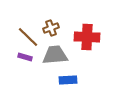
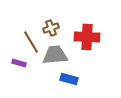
brown line: moved 3 px right, 5 px down; rotated 15 degrees clockwise
purple rectangle: moved 6 px left, 6 px down
blue rectangle: moved 1 px right, 1 px up; rotated 18 degrees clockwise
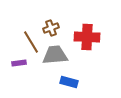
purple rectangle: rotated 24 degrees counterclockwise
blue rectangle: moved 3 px down
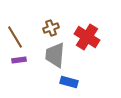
red cross: rotated 30 degrees clockwise
brown line: moved 16 px left, 5 px up
gray trapezoid: rotated 80 degrees counterclockwise
purple rectangle: moved 3 px up
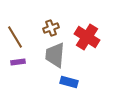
purple rectangle: moved 1 px left, 2 px down
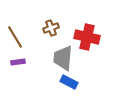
red cross: rotated 20 degrees counterclockwise
gray trapezoid: moved 8 px right, 3 px down
blue rectangle: rotated 12 degrees clockwise
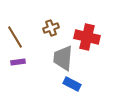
blue rectangle: moved 3 px right, 2 px down
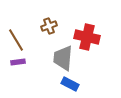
brown cross: moved 2 px left, 2 px up
brown line: moved 1 px right, 3 px down
blue rectangle: moved 2 px left
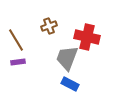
gray trapezoid: moved 4 px right; rotated 16 degrees clockwise
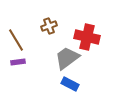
gray trapezoid: rotated 32 degrees clockwise
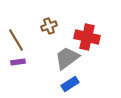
blue rectangle: rotated 60 degrees counterclockwise
